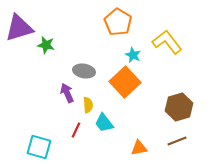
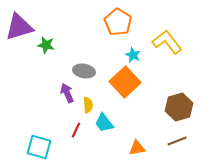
purple triangle: moved 1 px up
orange triangle: moved 2 px left
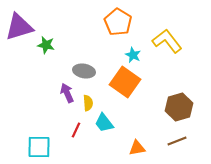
yellow L-shape: moved 1 px up
orange square: rotated 12 degrees counterclockwise
yellow semicircle: moved 2 px up
cyan square: rotated 15 degrees counterclockwise
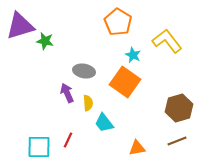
purple triangle: moved 1 px right, 1 px up
green star: moved 1 px left, 4 px up
brown hexagon: moved 1 px down
red line: moved 8 px left, 10 px down
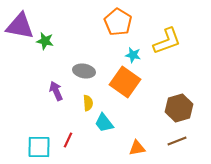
purple triangle: rotated 28 degrees clockwise
yellow L-shape: rotated 108 degrees clockwise
cyan star: rotated 14 degrees counterclockwise
purple arrow: moved 11 px left, 2 px up
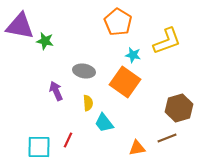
brown line: moved 10 px left, 3 px up
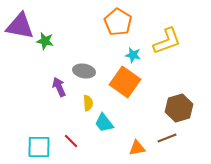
purple arrow: moved 3 px right, 4 px up
red line: moved 3 px right, 1 px down; rotated 70 degrees counterclockwise
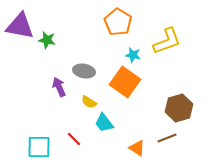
green star: moved 2 px right, 1 px up
yellow semicircle: moved 1 px right, 1 px up; rotated 126 degrees clockwise
red line: moved 3 px right, 2 px up
orange triangle: rotated 42 degrees clockwise
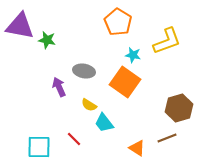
yellow semicircle: moved 3 px down
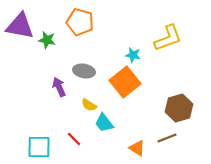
orange pentagon: moved 38 px left; rotated 16 degrees counterclockwise
yellow L-shape: moved 1 px right, 3 px up
orange square: rotated 16 degrees clockwise
